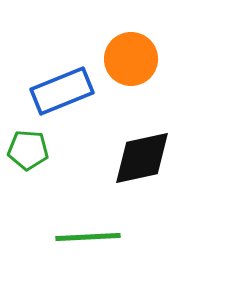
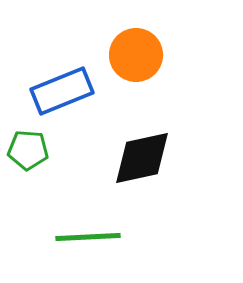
orange circle: moved 5 px right, 4 px up
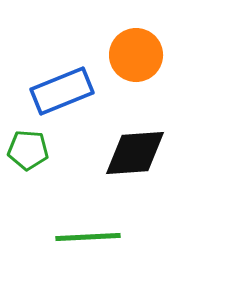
black diamond: moved 7 px left, 5 px up; rotated 8 degrees clockwise
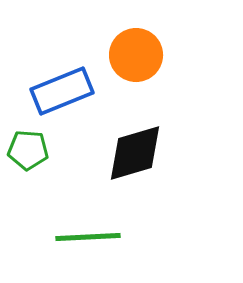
black diamond: rotated 12 degrees counterclockwise
